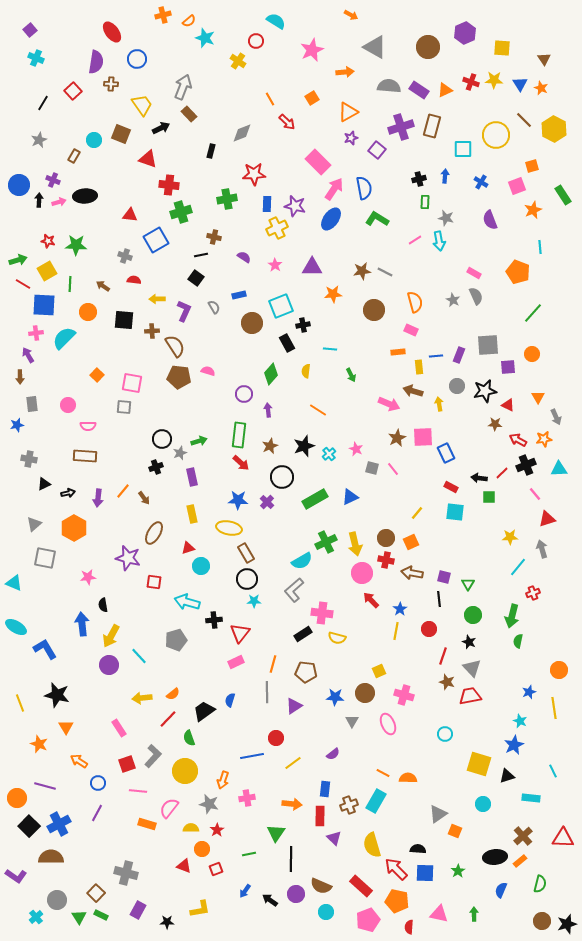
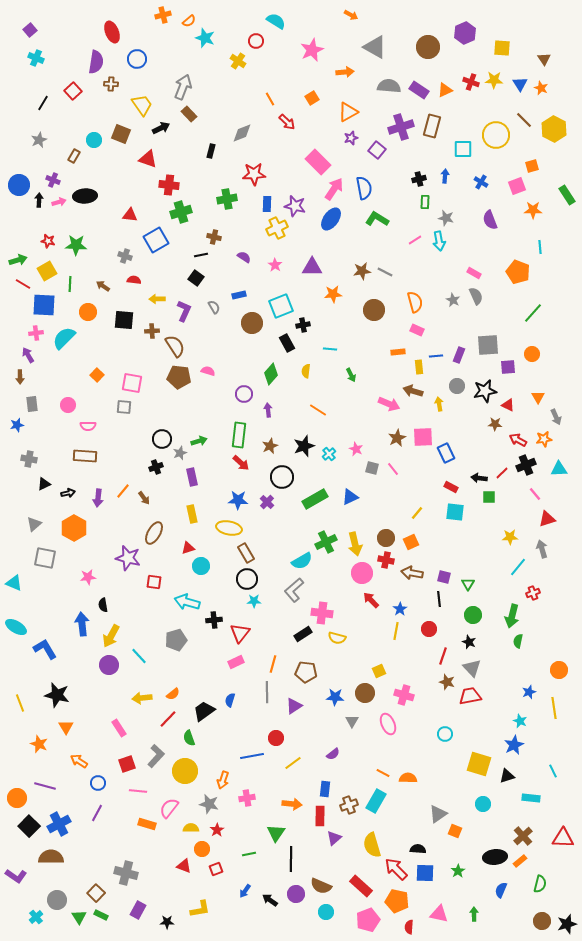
red ellipse at (112, 32): rotated 15 degrees clockwise
green rectangle at (563, 195): moved 4 px right
orange star at (533, 210): rotated 24 degrees clockwise
pink rectangle at (411, 330): moved 6 px right
gray L-shape at (153, 756): moved 3 px right
purple triangle at (334, 838): rotated 35 degrees clockwise
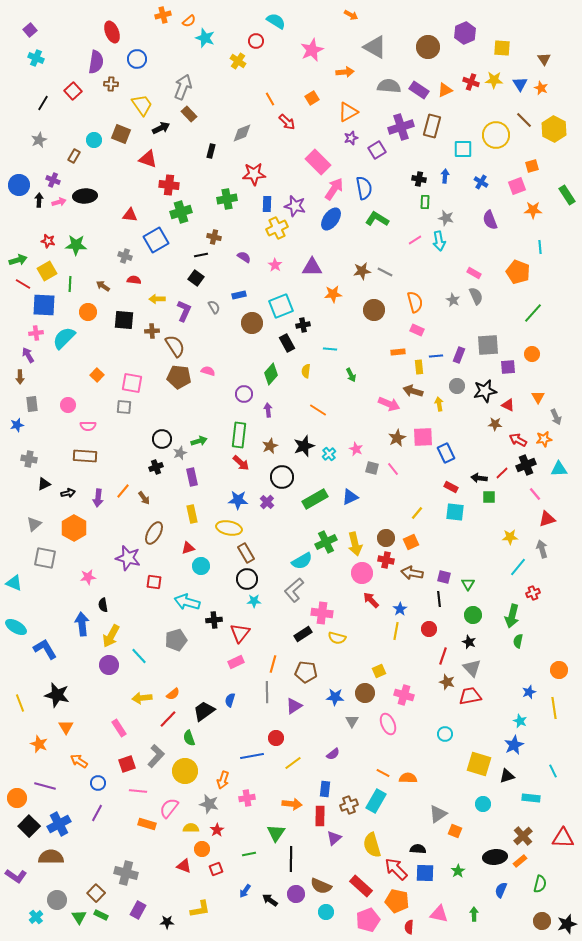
purple square at (377, 150): rotated 18 degrees clockwise
black cross at (419, 179): rotated 24 degrees clockwise
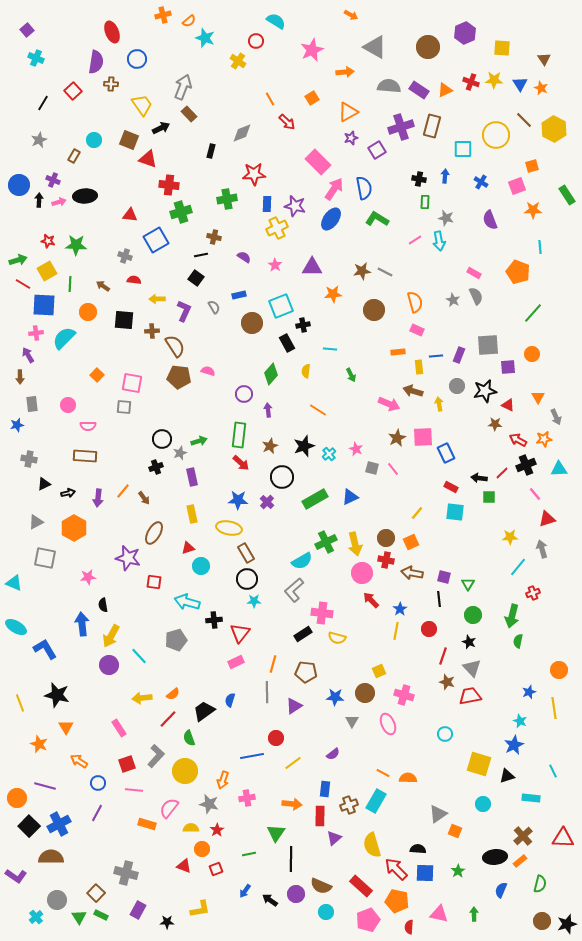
purple square at (30, 30): moved 3 px left
brown square at (121, 134): moved 8 px right, 6 px down
gray triangle at (34, 524): moved 2 px right, 2 px up; rotated 14 degrees clockwise
pink line at (138, 791): moved 4 px left, 1 px up
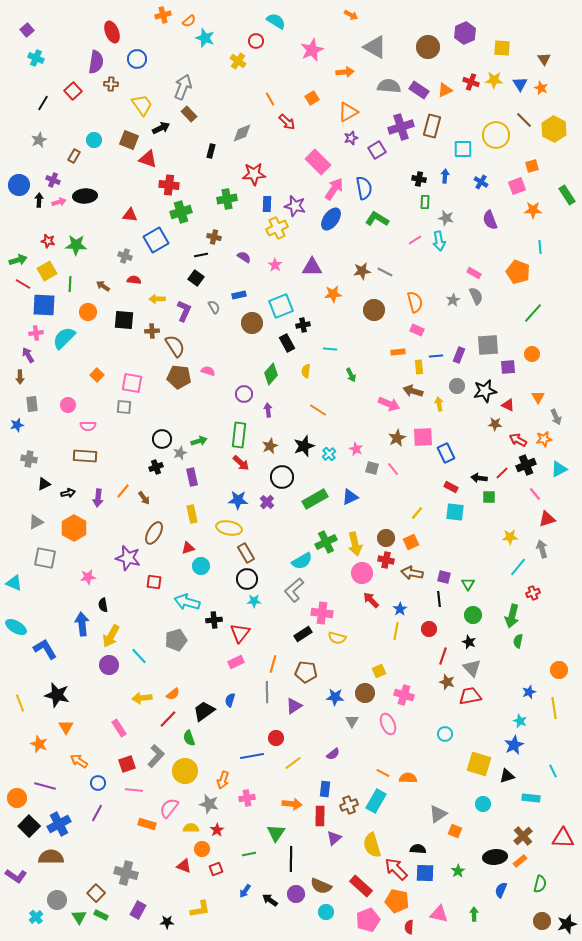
gray star at (453, 300): rotated 16 degrees clockwise
cyan triangle at (559, 469): rotated 24 degrees counterclockwise
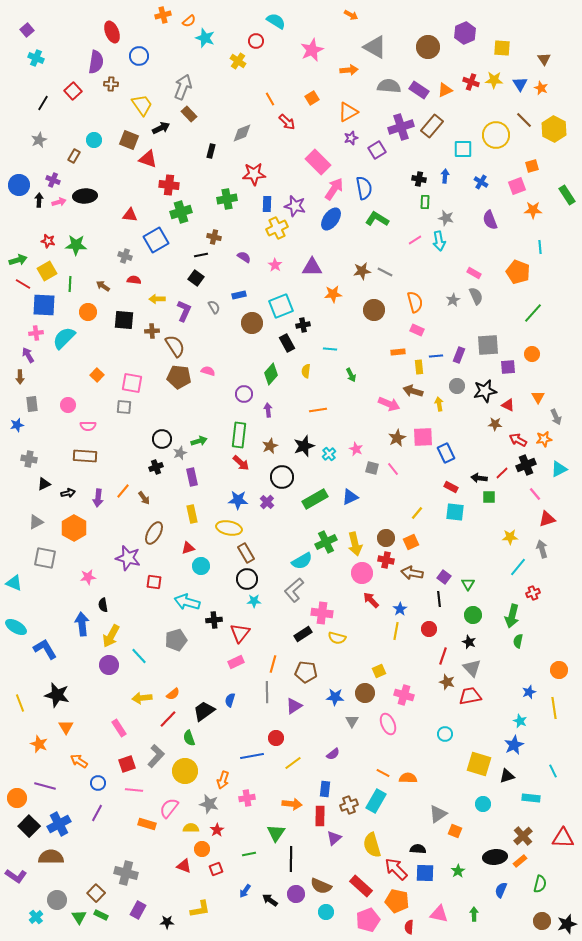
blue circle at (137, 59): moved 2 px right, 3 px up
orange arrow at (345, 72): moved 4 px right, 2 px up
brown rectangle at (432, 126): rotated 25 degrees clockwise
orange line at (318, 410): rotated 42 degrees counterclockwise
purple square at (444, 577): rotated 24 degrees clockwise
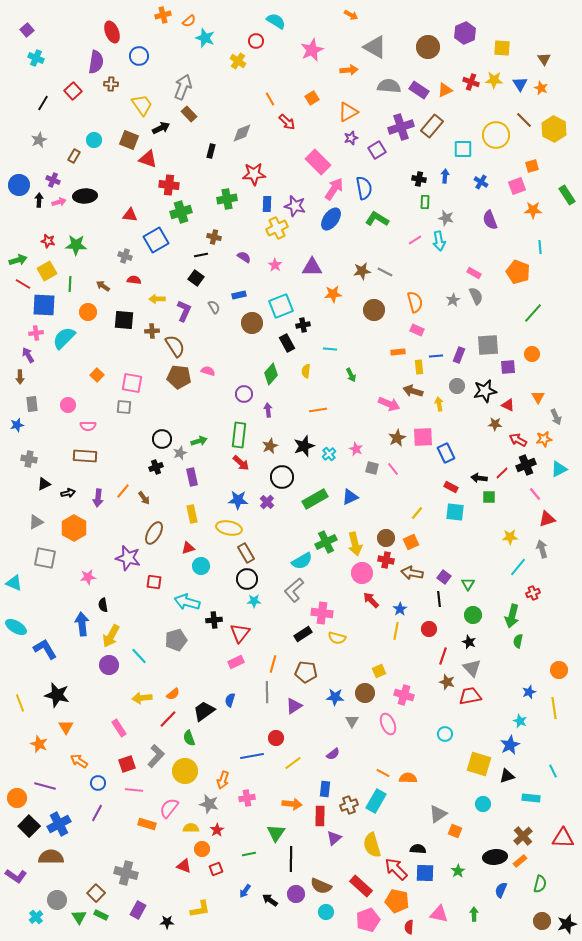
blue star at (514, 745): moved 4 px left
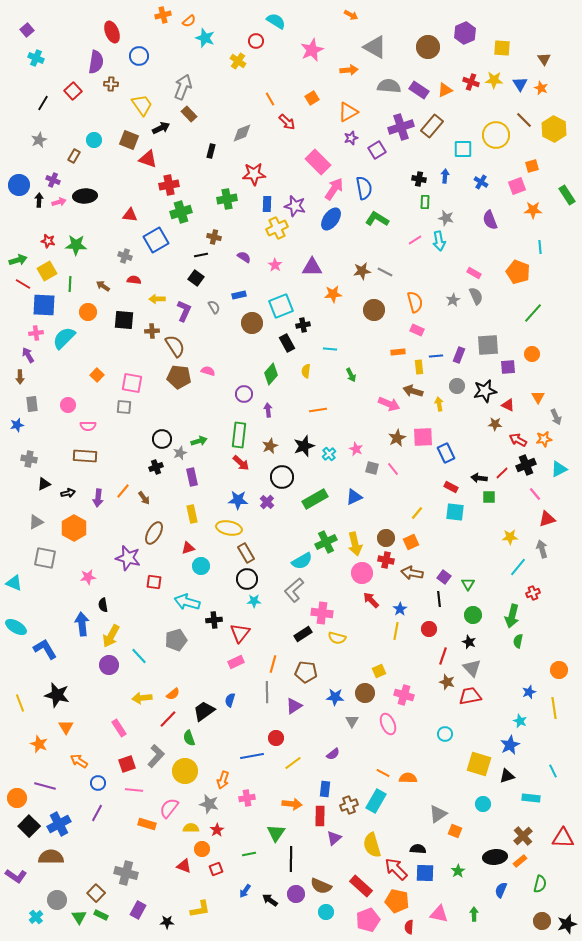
red cross at (169, 185): rotated 18 degrees counterclockwise
blue triangle at (350, 497): moved 4 px right
